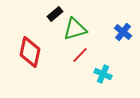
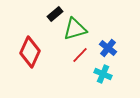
blue cross: moved 15 px left, 16 px down
red diamond: rotated 12 degrees clockwise
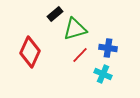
blue cross: rotated 30 degrees counterclockwise
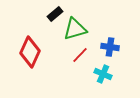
blue cross: moved 2 px right, 1 px up
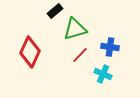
black rectangle: moved 3 px up
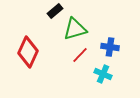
red diamond: moved 2 px left
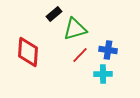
black rectangle: moved 1 px left, 3 px down
blue cross: moved 2 px left, 3 px down
red diamond: rotated 20 degrees counterclockwise
cyan cross: rotated 24 degrees counterclockwise
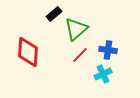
green triangle: moved 1 px right; rotated 25 degrees counterclockwise
cyan cross: rotated 24 degrees counterclockwise
